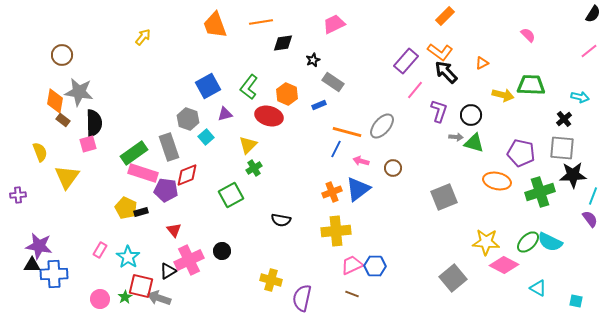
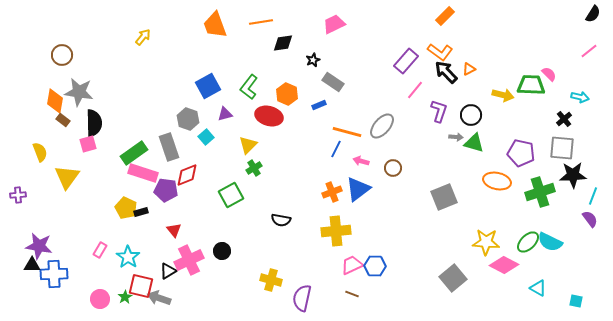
pink semicircle at (528, 35): moved 21 px right, 39 px down
orange triangle at (482, 63): moved 13 px left, 6 px down
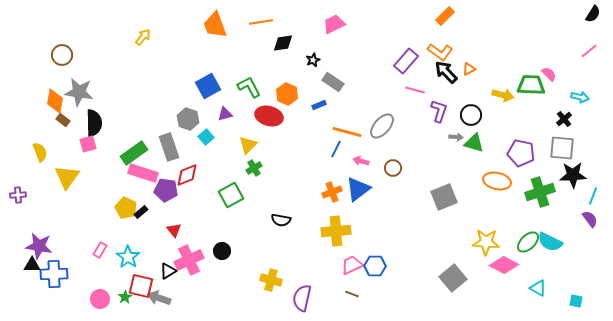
green L-shape at (249, 87): rotated 115 degrees clockwise
pink line at (415, 90): rotated 66 degrees clockwise
black rectangle at (141, 212): rotated 24 degrees counterclockwise
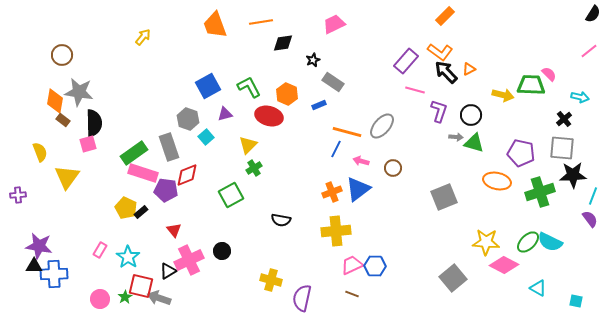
black triangle at (32, 265): moved 2 px right, 1 px down
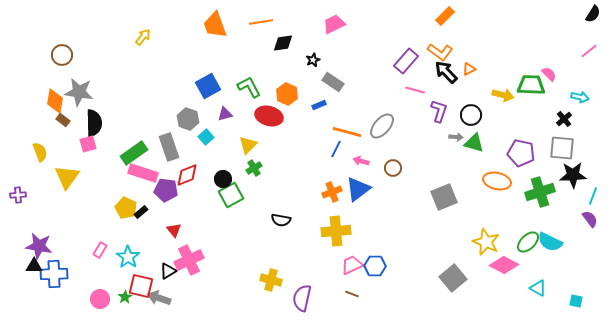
yellow star at (486, 242): rotated 20 degrees clockwise
black circle at (222, 251): moved 1 px right, 72 px up
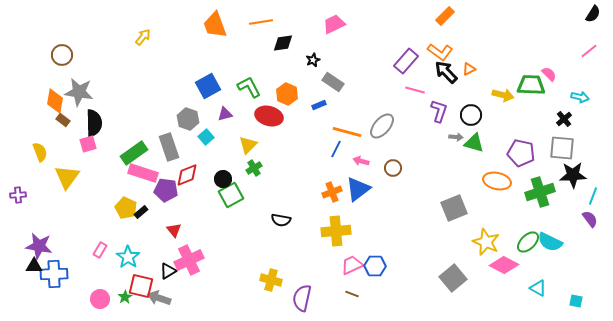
gray square at (444, 197): moved 10 px right, 11 px down
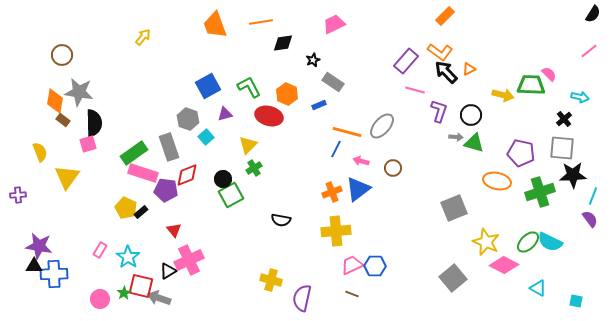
green star at (125, 297): moved 1 px left, 4 px up
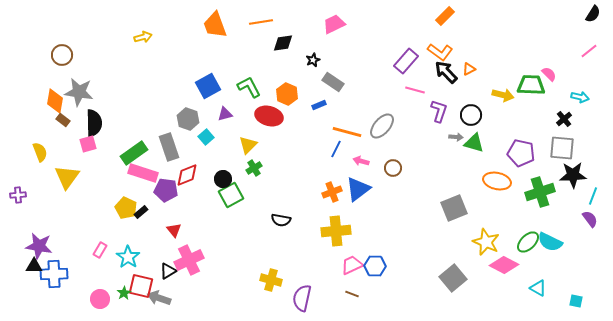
yellow arrow at (143, 37): rotated 36 degrees clockwise
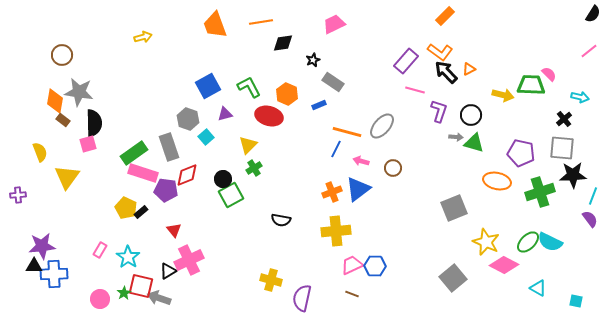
purple star at (39, 246): moved 3 px right; rotated 16 degrees counterclockwise
